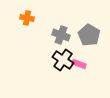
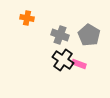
gray cross: moved 1 px left
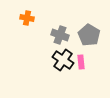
pink rectangle: moved 2 px right, 2 px up; rotated 64 degrees clockwise
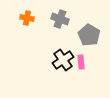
gray cross: moved 16 px up
black cross: rotated 20 degrees clockwise
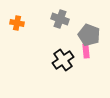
orange cross: moved 10 px left, 5 px down
gray pentagon: rotated 10 degrees counterclockwise
pink rectangle: moved 5 px right, 11 px up
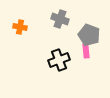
orange cross: moved 3 px right, 4 px down
black cross: moved 4 px left; rotated 15 degrees clockwise
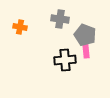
gray cross: rotated 12 degrees counterclockwise
gray pentagon: moved 4 px left
black cross: moved 6 px right; rotated 15 degrees clockwise
